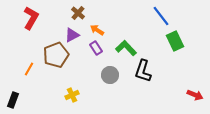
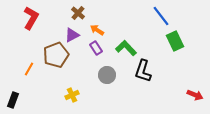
gray circle: moved 3 px left
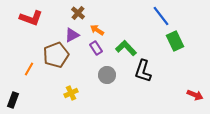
red L-shape: rotated 80 degrees clockwise
yellow cross: moved 1 px left, 2 px up
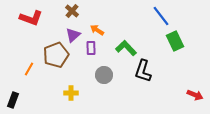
brown cross: moved 6 px left, 2 px up
purple triangle: moved 1 px right; rotated 14 degrees counterclockwise
purple rectangle: moved 5 px left; rotated 32 degrees clockwise
gray circle: moved 3 px left
yellow cross: rotated 24 degrees clockwise
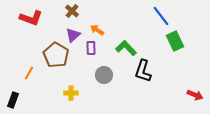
brown pentagon: rotated 20 degrees counterclockwise
orange line: moved 4 px down
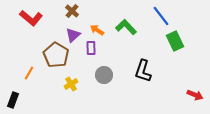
red L-shape: rotated 20 degrees clockwise
green L-shape: moved 21 px up
yellow cross: moved 9 px up; rotated 32 degrees counterclockwise
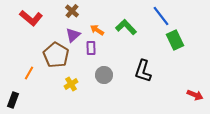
green rectangle: moved 1 px up
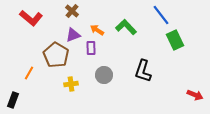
blue line: moved 1 px up
purple triangle: rotated 21 degrees clockwise
yellow cross: rotated 24 degrees clockwise
